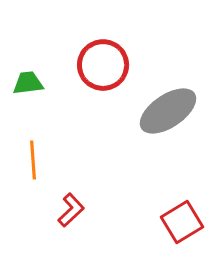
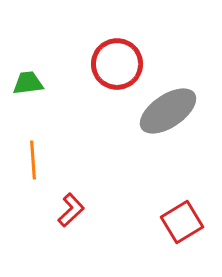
red circle: moved 14 px right, 1 px up
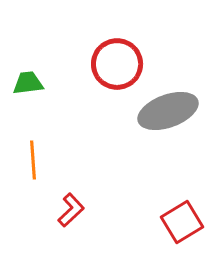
gray ellipse: rotated 14 degrees clockwise
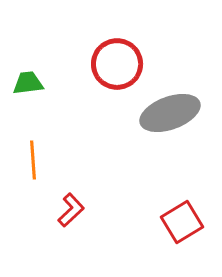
gray ellipse: moved 2 px right, 2 px down
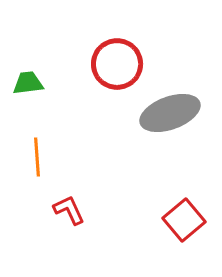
orange line: moved 4 px right, 3 px up
red L-shape: moved 2 px left; rotated 72 degrees counterclockwise
red square: moved 2 px right, 2 px up; rotated 9 degrees counterclockwise
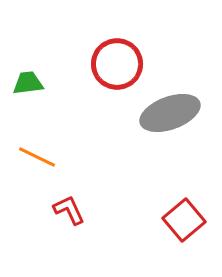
orange line: rotated 60 degrees counterclockwise
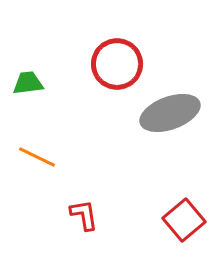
red L-shape: moved 15 px right, 5 px down; rotated 16 degrees clockwise
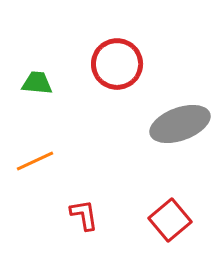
green trapezoid: moved 9 px right; rotated 12 degrees clockwise
gray ellipse: moved 10 px right, 11 px down
orange line: moved 2 px left, 4 px down; rotated 51 degrees counterclockwise
red square: moved 14 px left
